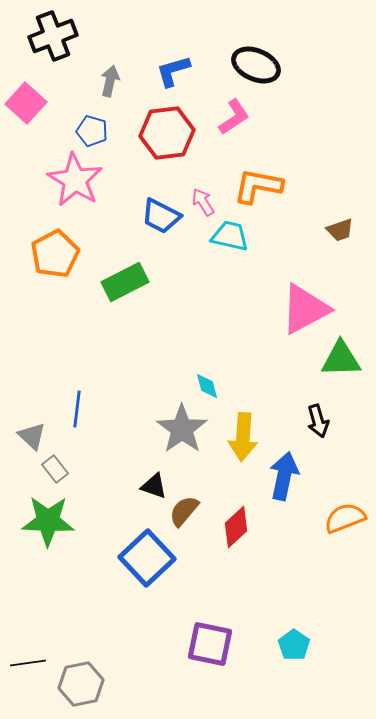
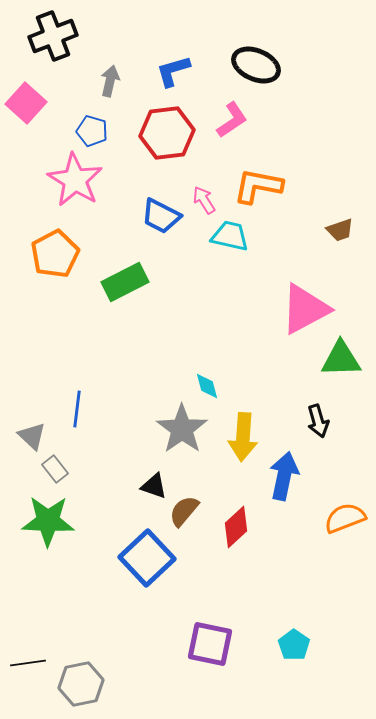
pink L-shape: moved 2 px left, 3 px down
pink arrow: moved 1 px right, 2 px up
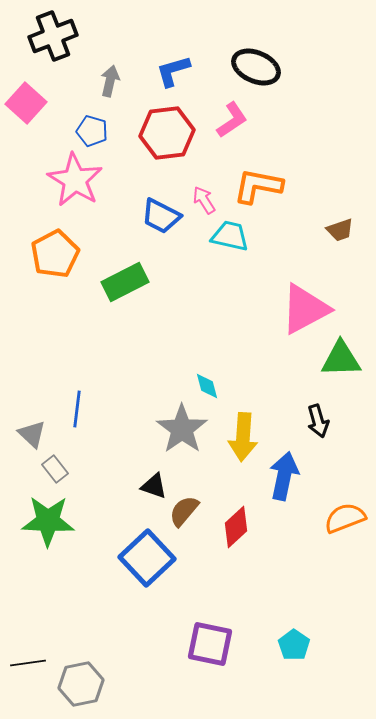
black ellipse: moved 2 px down
gray triangle: moved 2 px up
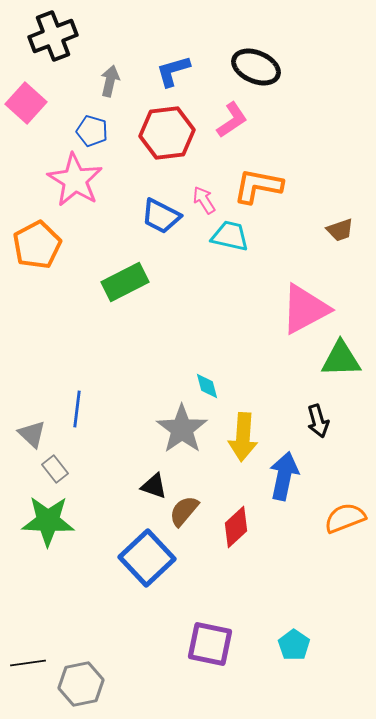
orange pentagon: moved 18 px left, 9 px up
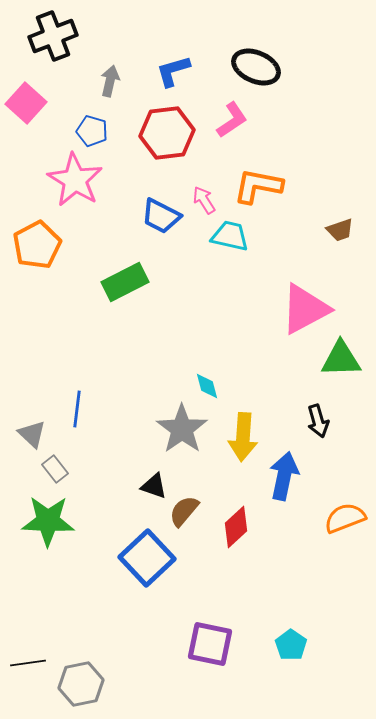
cyan pentagon: moved 3 px left
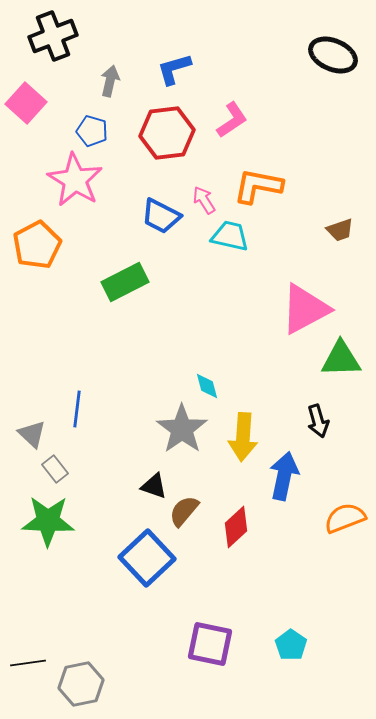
black ellipse: moved 77 px right, 12 px up
blue L-shape: moved 1 px right, 2 px up
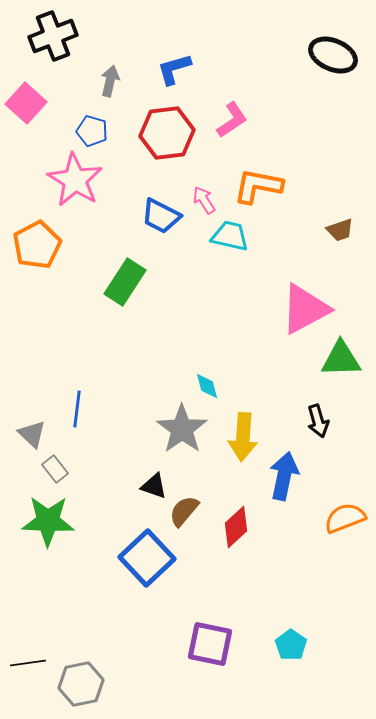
green rectangle: rotated 30 degrees counterclockwise
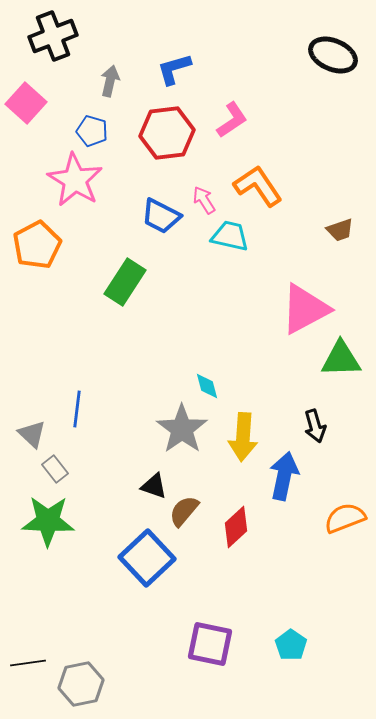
orange L-shape: rotated 45 degrees clockwise
black arrow: moved 3 px left, 5 px down
